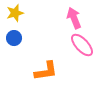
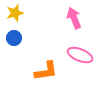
pink ellipse: moved 2 px left, 10 px down; rotated 25 degrees counterclockwise
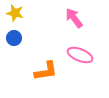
yellow star: rotated 30 degrees clockwise
pink arrow: rotated 15 degrees counterclockwise
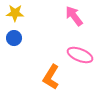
yellow star: rotated 12 degrees counterclockwise
pink arrow: moved 2 px up
orange L-shape: moved 5 px right, 6 px down; rotated 130 degrees clockwise
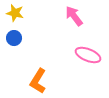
yellow star: rotated 12 degrees clockwise
pink ellipse: moved 8 px right
orange L-shape: moved 13 px left, 4 px down
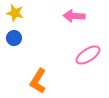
pink arrow: rotated 50 degrees counterclockwise
pink ellipse: rotated 55 degrees counterclockwise
